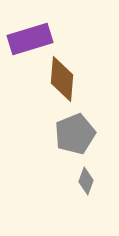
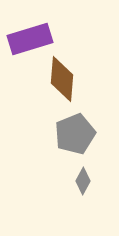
gray diamond: moved 3 px left; rotated 8 degrees clockwise
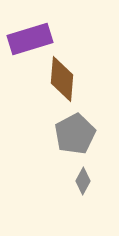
gray pentagon: rotated 6 degrees counterclockwise
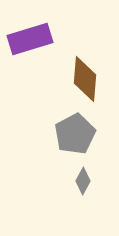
brown diamond: moved 23 px right
